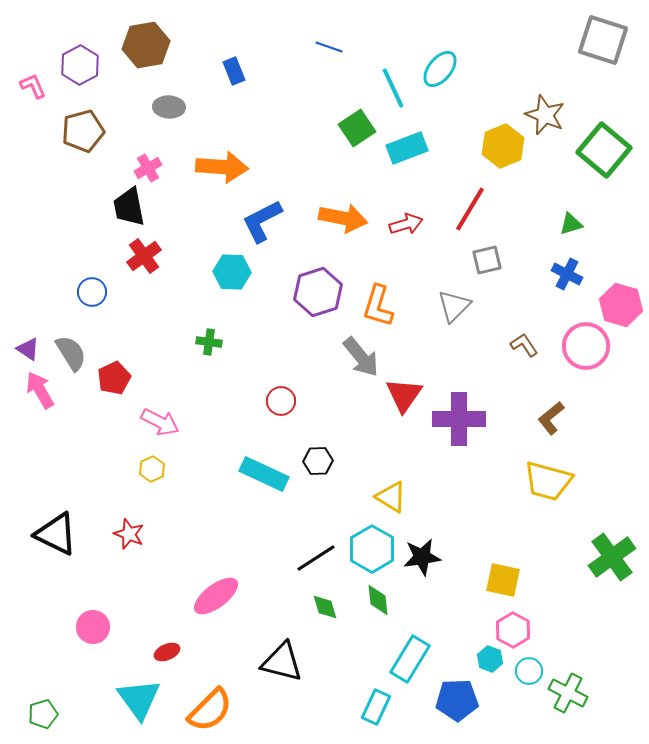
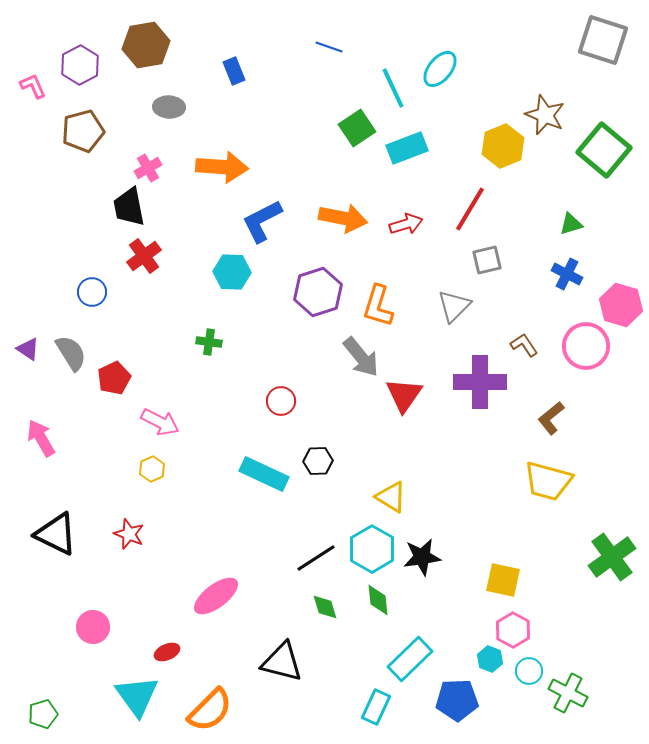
pink arrow at (40, 390): moved 1 px right, 48 px down
purple cross at (459, 419): moved 21 px right, 37 px up
cyan rectangle at (410, 659): rotated 15 degrees clockwise
cyan triangle at (139, 699): moved 2 px left, 3 px up
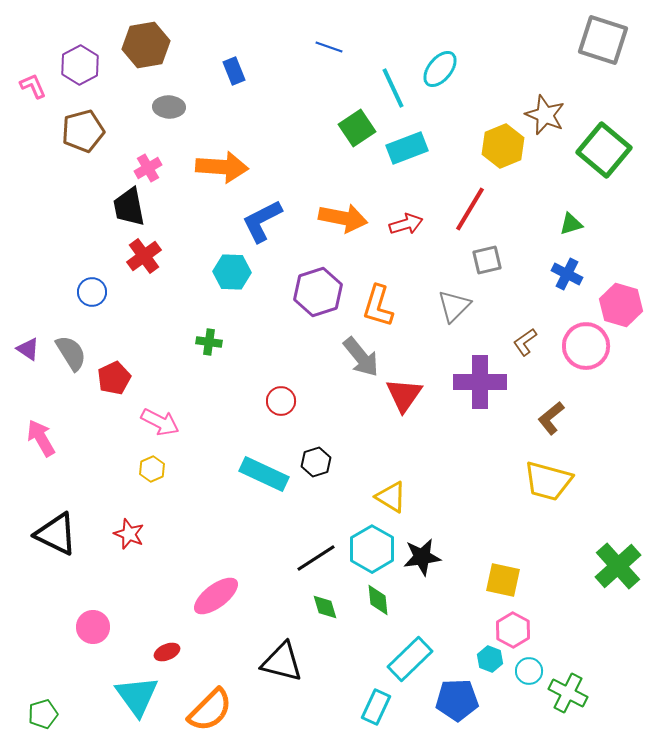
brown L-shape at (524, 345): moved 1 px right, 3 px up; rotated 92 degrees counterclockwise
black hexagon at (318, 461): moved 2 px left, 1 px down; rotated 16 degrees counterclockwise
green cross at (612, 557): moved 6 px right, 9 px down; rotated 6 degrees counterclockwise
